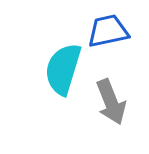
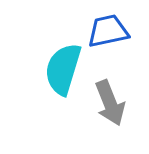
gray arrow: moved 1 px left, 1 px down
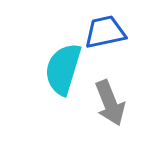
blue trapezoid: moved 3 px left, 1 px down
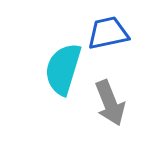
blue trapezoid: moved 3 px right, 1 px down
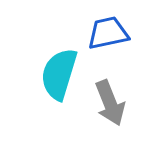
cyan semicircle: moved 4 px left, 5 px down
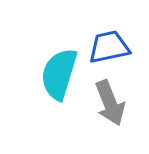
blue trapezoid: moved 1 px right, 14 px down
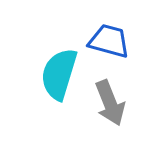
blue trapezoid: moved 6 px up; rotated 27 degrees clockwise
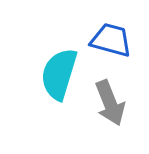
blue trapezoid: moved 2 px right, 1 px up
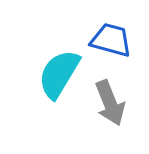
cyan semicircle: rotated 14 degrees clockwise
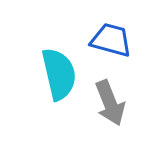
cyan semicircle: rotated 136 degrees clockwise
